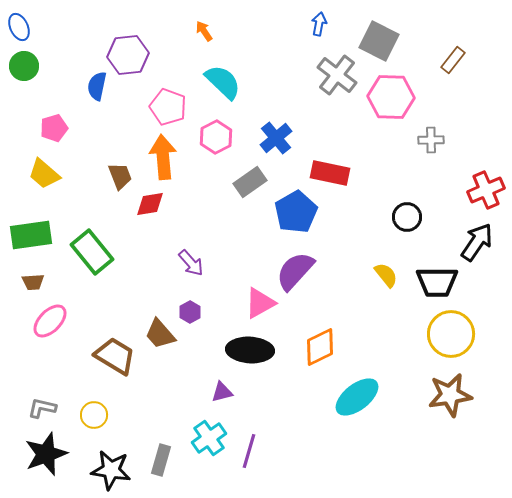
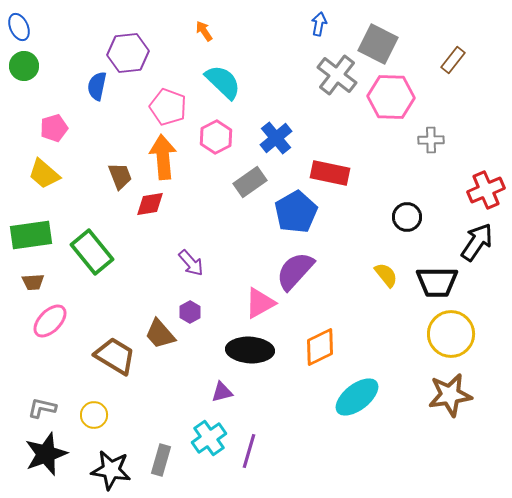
gray square at (379, 41): moved 1 px left, 3 px down
purple hexagon at (128, 55): moved 2 px up
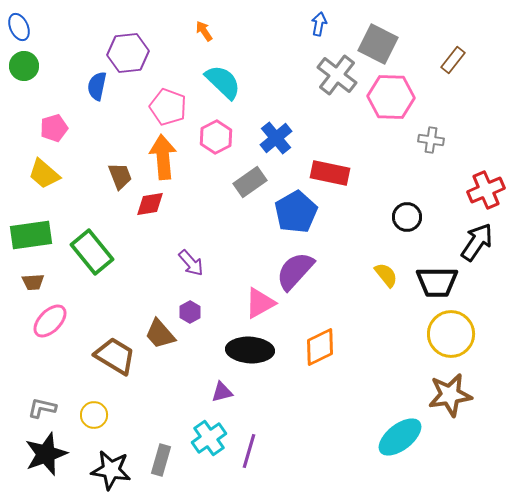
gray cross at (431, 140): rotated 10 degrees clockwise
cyan ellipse at (357, 397): moved 43 px right, 40 px down
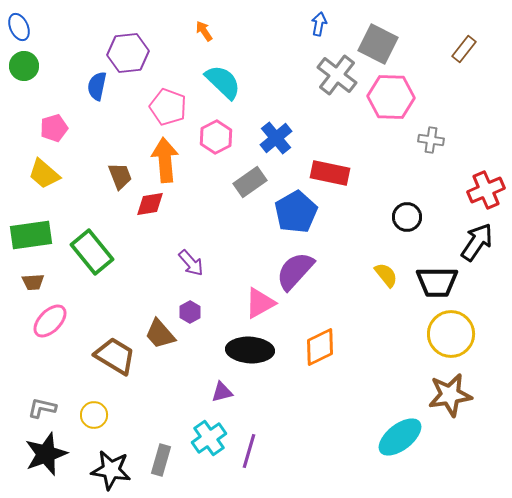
brown rectangle at (453, 60): moved 11 px right, 11 px up
orange arrow at (163, 157): moved 2 px right, 3 px down
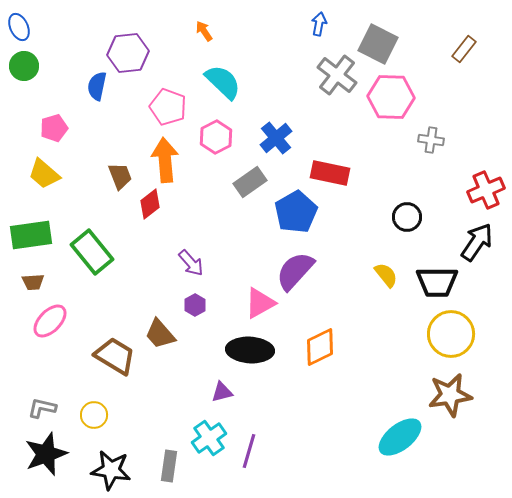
red diamond at (150, 204): rotated 28 degrees counterclockwise
purple hexagon at (190, 312): moved 5 px right, 7 px up
gray rectangle at (161, 460): moved 8 px right, 6 px down; rotated 8 degrees counterclockwise
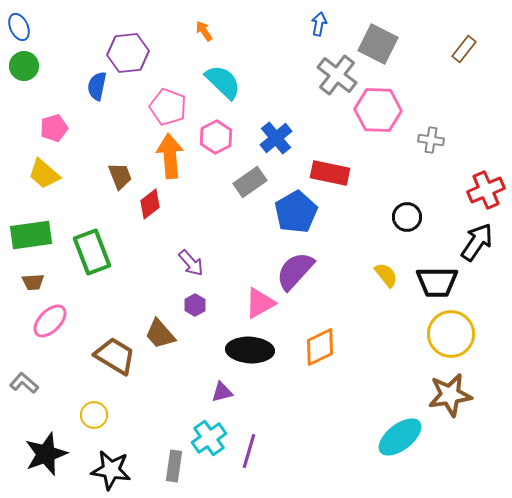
pink hexagon at (391, 97): moved 13 px left, 13 px down
orange arrow at (165, 160): moved 5 px right, 4 px up
green rectangle at (92, 252): rotated 18 degrees clockwise
gray L-shape at (42, 408): moved 18 px left, 25 px up; rotated 28 degrees clockwise
gray rectangle at (169, 466): moved 5 px right
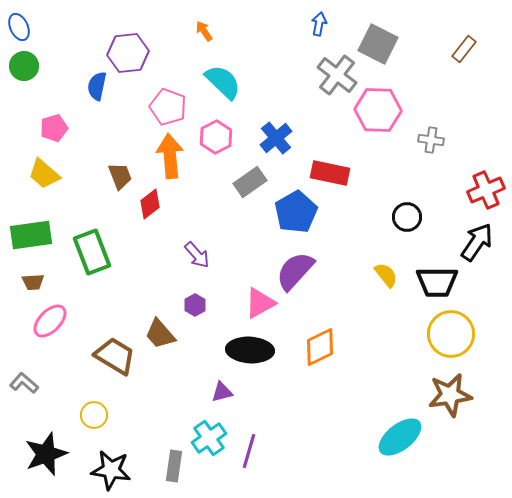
purple arrow at (191, 263): moved 6 px right, 8 px up
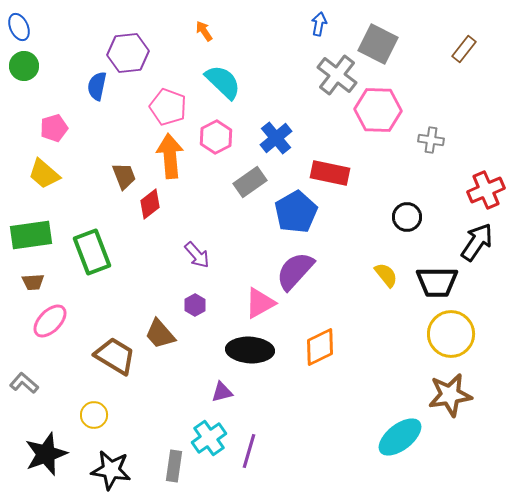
brown trapezoid at (120, 176): moved 4 px right
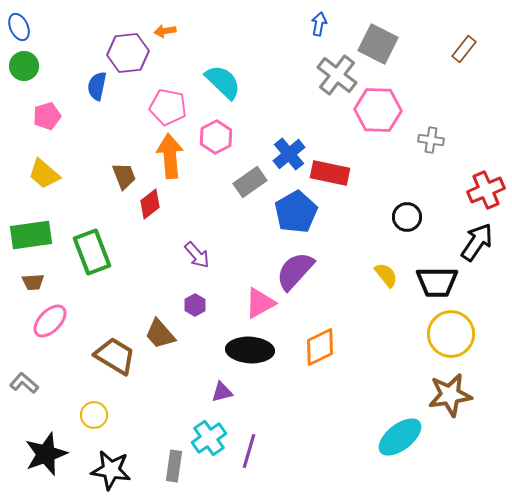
orange arrow at (204, 31): moved 39 px left; rotated 65 degrees counterclockwise
pink pentagon at (168, 107): rotated 9 degrees counterclockwise
pink pentagon at (54, 128): moved 7 px left, 12 px up
blue cross at (276, 138): moved 13 px right, 16 px down
